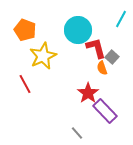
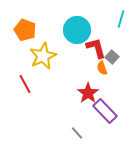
cyan line: rotated 12 degrees counterclockwise
cyan circle: moved 1 px left
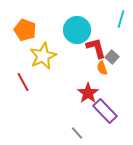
red line: moved 2 px left, 2 px up
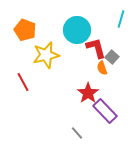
yellow star: moved 3 px right, 1 px up; rotated 12 degrees clockwise
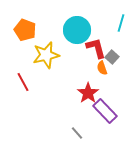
cyan line: moved 4 px down
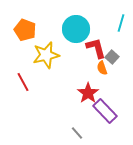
cyan circle: moved 1 px left, 1 px up
